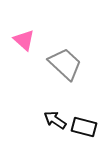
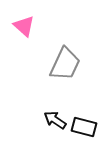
pink triangle: moved 14 px up
gray trapezoid: rotated 72 degrees clockwise
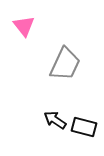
pink triangle: rotated 10 degrees clockwise
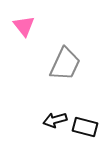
black arrow: rotated 50 degrees counterclockwise
black rectangle: moved 1 px right
